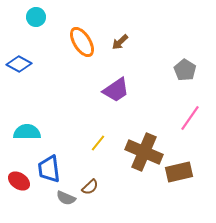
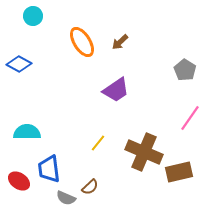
cyan circle: moved 3 px left, 1 px up
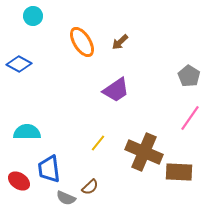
gray pentagon: moved 4 px right, 6 px down
brown rectangle: rotated 16 degrees clockwise
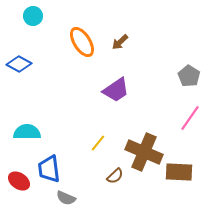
brown semicircle: moved 25 px right, 11 px up
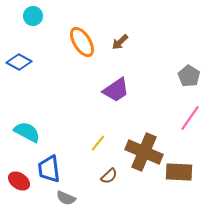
blue diamond: moved 2 px up
cyan semicircle: rotated 28 degrees clockwise
brown semicircle: moved 6 px left
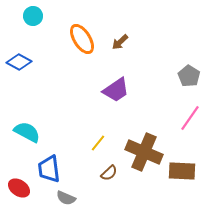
orange ellipse: moved 3 px up
brown rectangle: moved 3 px right, 1 px up
brown semicircle: moved 3 px up
red ellipse: moved 7 px down
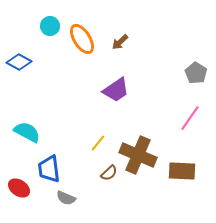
cyan circle: moved 17 px right, 10 px down
gray pentagon: moved 7 px right, 3 px up
brown cross: moved 6 px left, 3 px down
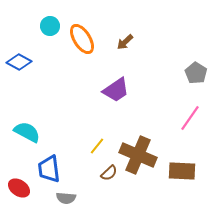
brown arrow: moved 5 px right
yellow line: moved 1 px left, 3 px down
gray semicircle: rotated 18 degrees counterclockwise
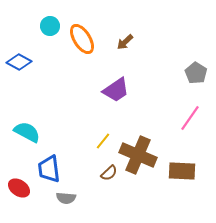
yellow line: moved 6 px right, 5 px up
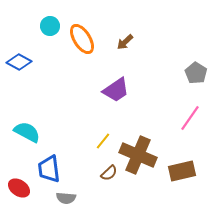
brown rectangle: rotated 16 degrees counterclockwise
